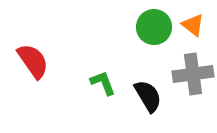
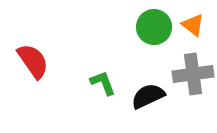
black semicircle: rotated 84 degrees counterclockwise
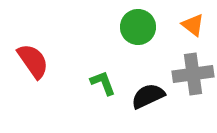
green circle: moved 16 px left
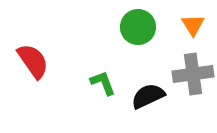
orange triangle: rotated 20 degrees clockwise
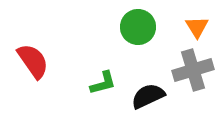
orange triangle: moved 4 px right, 2 px down
gray cross: moved 4 px up; rotated 9 degrees counterclockwise
green L-shape: rotated 96 degrees clockwise
